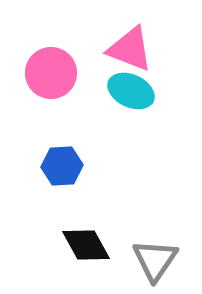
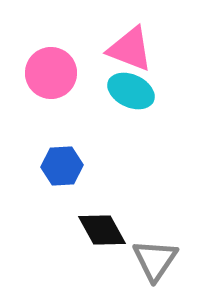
black diamond: moved 16 px right, 15 px up
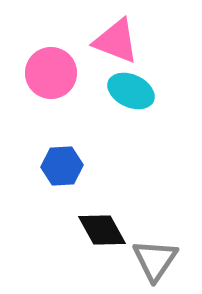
pink triangle: moved 14 px left, 8 px up
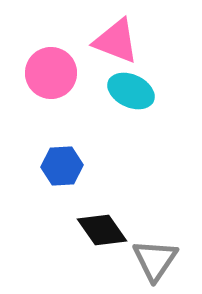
black diamond: rotated 6 degrees counterclockwise
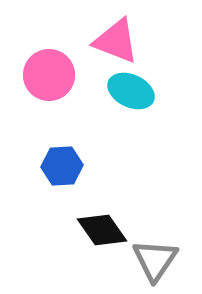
pink circle: moved 2 px left, 2 px down
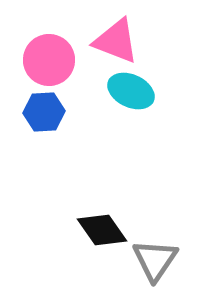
pink circle: moved 15 px up
blue hexagon: moved 18 px left, 54 px up
